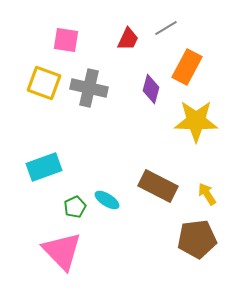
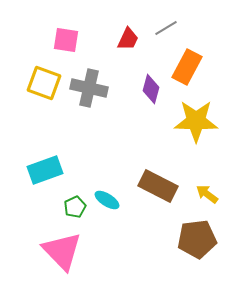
cyan rectangle: moved 1 px right, 3 px down
yellow arrow: rotated 20 degrees counterclockwise
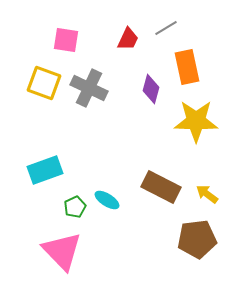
orange rectangle: rotated 40 degrees counterclockwise
gray cross: rotated 12 degrees clockwise
brown rectangle: moved 3 px right, 1 px down
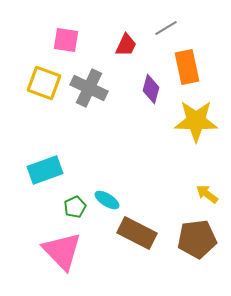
red trapezoid: moved 2 px left, 6 px down
brown rectangle: moved 24 px left, 46 px down
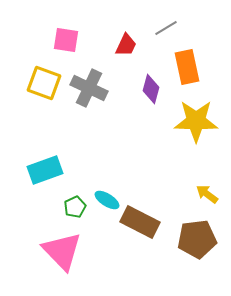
brown rectangle: moved 3 px right, 11 px up
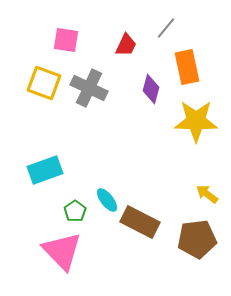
gray line: rotated 20 degrees counterclockwise
cyan ellipse: rotated 20 degrees clockwise
green pentagon: moved 4 px down; rotated 10 degrees counterclockwise
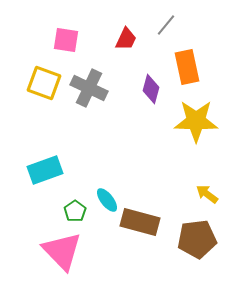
gray line: moved 3 px up
red trapezoid: moved 6 px up
brown rectangle: rotated 12 degrees counterclockwise
